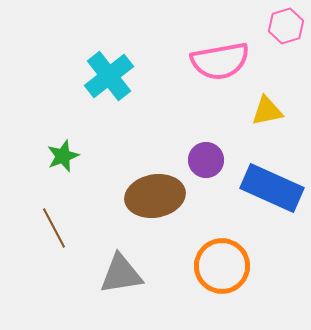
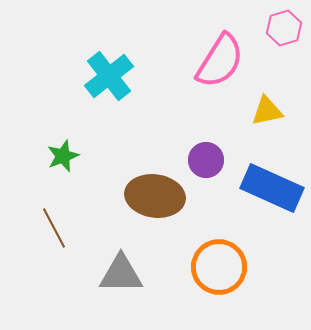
pink hexagon: moved 2 px left, 2 px down
pink semicircle: rotated 48 degrees counterclockwise
brown ellipse: rotated 18 degrees clockwise
orange circle: moved 3 px left, 1 px down
gray triangle: rotated 9 degrees clockwise
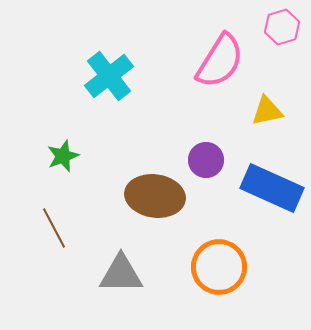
pink hexagon: moved 2 px left, 1 px up
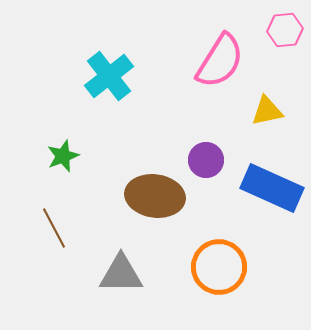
pink hexagon: moved 3 px right, 3 px down; rotated 12 degrees clockwise
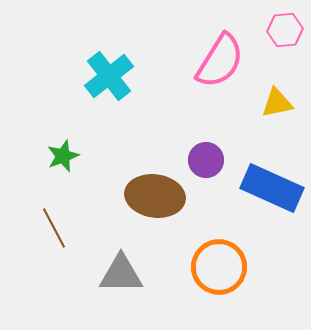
yellow triangle: moved 10 px right, 8 px up
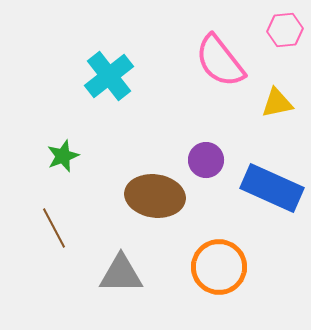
pink semicircle: rotated 110 degrees clockwise
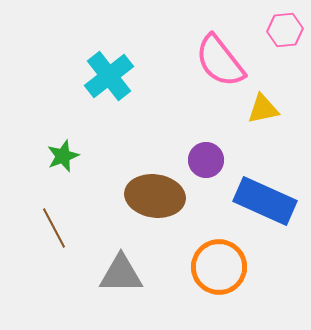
yellow triangle: moved 14 px left, 6 px down
blue rectangle: moved 7 px left, 13 px down
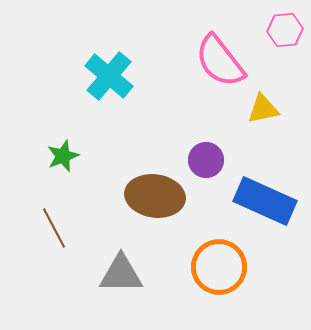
cyan cross: rotated 12 degrees counterclockwise
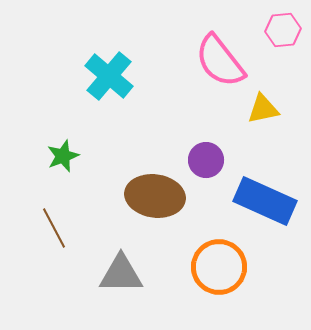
pink hexagon: moved 2 px left
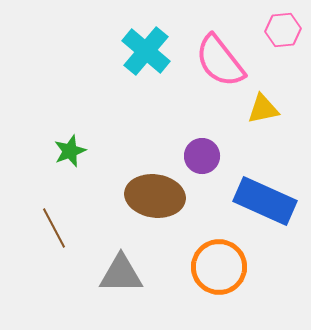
cyan cross: moved 37 px right, 25 px up
green star: moved 7 px right, 5 px up
purple circle: moved 4 px left, 4 px up
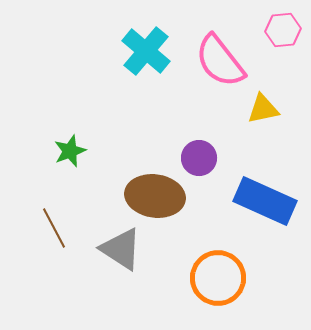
purple circle: moved 3 px left, 2 px down
orange circle: moved 1 px left, 11 px down
gray triangle: moved 25 px up; rotated 33 degrees clockwise
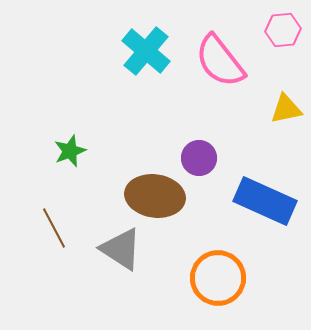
yellow triangle: moved 23 px right
